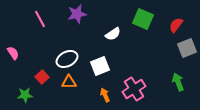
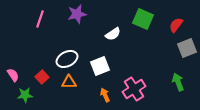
pink line: rotated 48 degrees clockwise
pink semicircle: moved 22 px down
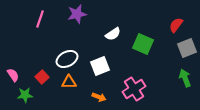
green square: moved 25 px down
green arrow: moved 7 px right, 4 px up
orange arrow: moved 6 px left, 2 px down; rotated 136 degrees clockwise
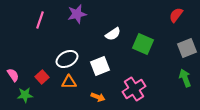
pink line: moved 1 px down
red semicircle: moved 10 px up
orange arrow: moved 1 px left
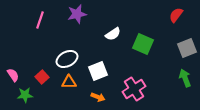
white square: moved 2 px left, 5 px down
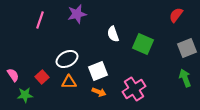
white semicircle: rotated 105 degrees clockwise
orange arrow: moved 1 px right, 5 px up
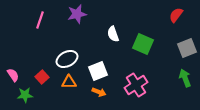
pink cross: moved 2 px right, 4 px up
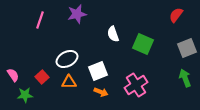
orange arrow: moved 2 px right
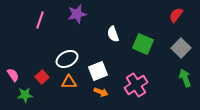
gray square: moved 6 px left; rotated 24 degrees counterclockwise
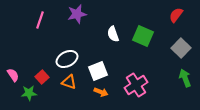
green square: moved 8 px up
orange triangle: rotated 21 degrees clockwise
green star: moved 4 px right, 2 px up
